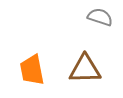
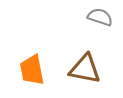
brown triangle: rotated 12 degrees clockwise
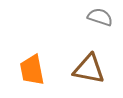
brown triangle: moved 4 px right
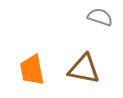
brown triangle: moved 5 px left
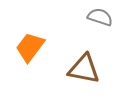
orange trapezoid: moved 2 px left, 23 px up; rotated 48 degrees clockwise
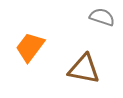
gray semicircle: moved 2 px right
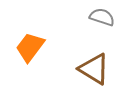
brown triangle: moved 10 px right; rotated 20 degrees clockwise
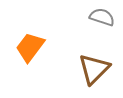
brown triangle: rotated 44 degrees clockwise
